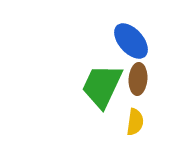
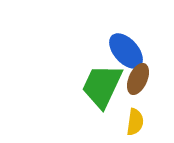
blue ellipse: moved 5 px left, 10 px down
brown ellipse: rotated 20 degrees clockwise
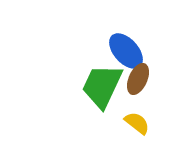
yellow semicircle: moved 2 px right, 1 px down; rotated 60 degrees counterclockwise
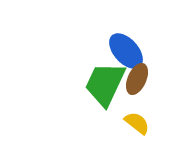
brown ellipse: moved 1 px left
green trapezoid: moved 3 px right, 2 px up
